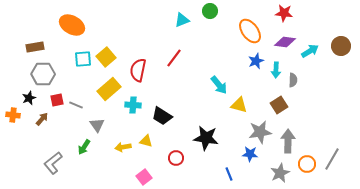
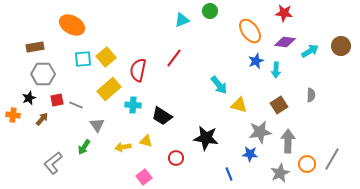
gray semicircle at (293, 80): moved 18 px right, 15 px down
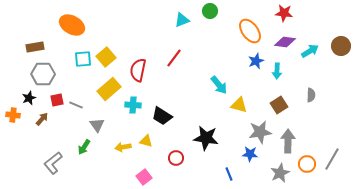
cyan arrow at (276, 70): moved 1 px right, 1 px down
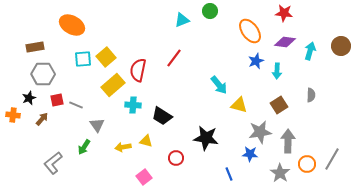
cyan arrow at (310, 51): rotated 42 degrees counterclockwise
yellow rectangle at (109, 89): moved 4 px right, 4 px up
gray star at (280, 173): rotated 12 degrees counterclockwise
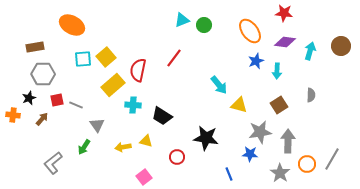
green circle at (210, 11): moved 6 px left, 14 px down
red circle at (176, 158): moved 1 px right, 1 px up
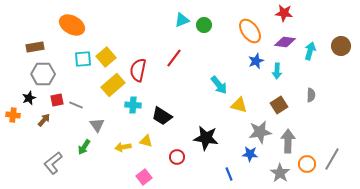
brown arrow at (42, 119): moved 2 px right, 1 px down
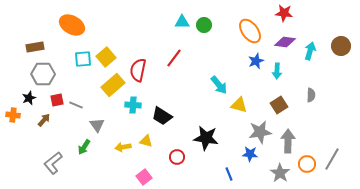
cyan triangle at (182, 20): moved 2 px down; rotated 21 degrees clockwise
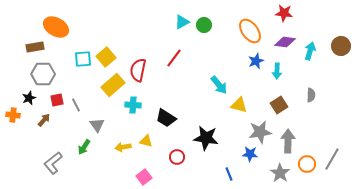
cyan triangle at (182, 22): rotated 28 degrees counterclockwise
orange ellipse at (72, 25): moved 16 px left, 2 px down
gray line at (76, 105): rotated 40 degrees clockwise
black trapezoid at (162, 116): moved 4 px right, 2 px down
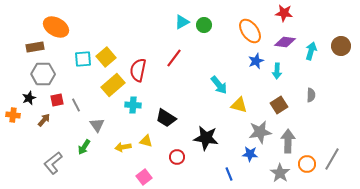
cyan arrow at (310, 51): moved 1 px right
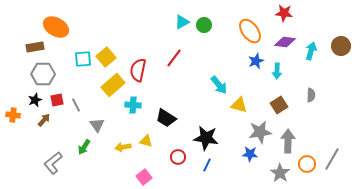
black star at (29, 98): moved 6 px right, 2 px down
red circle at (177, 157): moved 1 px right
blue line at (229, 174): moved 22 px left, 9 px up; rotated 48 degrees clockwise
